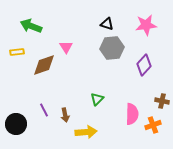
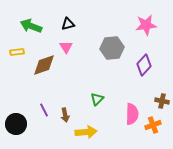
black triangle: moved 39 px left; rotated 32 degrees counterclockwise
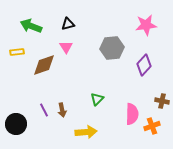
brown arrow: moved 3 px left, 5 px up
orange cross: moved 1 px left, 1 px down
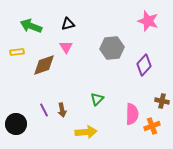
pink star: moved 2 px right, 4 px up; rotated 25 degrees clockwise
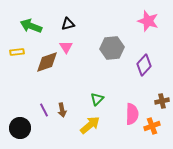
brown diamond: moved 3 px right, 3 px up
brown cross: rotated 24 degrees counterclockwise
black circle: moved 4 px right, 4 px down
yellow arrow: moved 4 px right, 7 px up; rotated 35 degrees counterclockwise
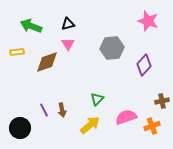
pink triangle: moved 2 px right, 3 px up
pink semicircle: moved 6 px left, 3 px down; rotated 110 degrees counterclockwise
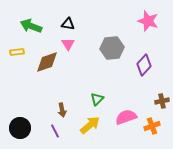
black triangle: rotated 24 degrees clockwise
purple line: moved 11 px right, 21 px down
